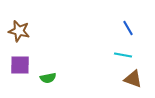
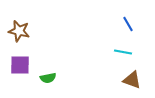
blue line: moved 4 px up
cyan line: moved 3 px up
brown triangle: moved 1 px left, 1 px down
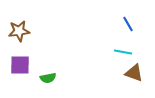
brown star: rotated 20 degrees counterclockwise
brown triangle: moved 2 px right, 7 px up
